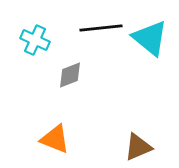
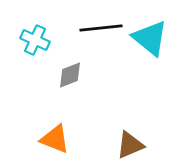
brown triangle: moved 8 px left, 2 px up
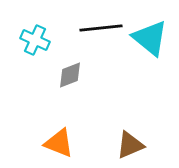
orange triangle: moved 4 px right, 4 px down
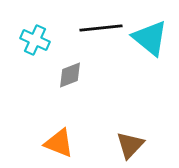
brown triangle: rotated 24 degrees counterclockwise
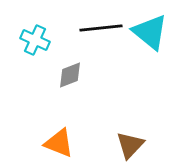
cyan triangle: moved 6 px up
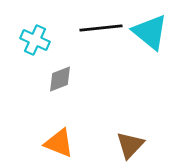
gray diamond: moved 10 px left, 4 px down
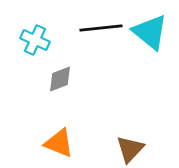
brown triangle: moved 4 px down
